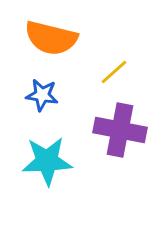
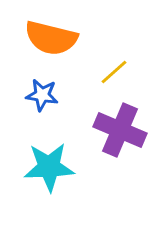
purple cross: rotated 12 degrees clockwise
cyan star: moved 2 px right, 6 px down
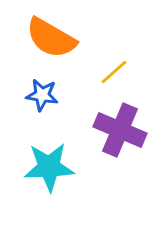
orange semicircle: rotated 16 degrees clockwise
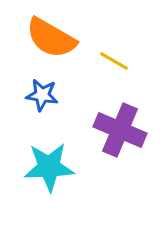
yellow line: moved 11 px up; rotated 72 degrees clockwise
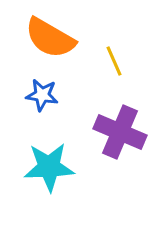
orange semicircle: moved 1 px left
yellow line: rotated 36 degrees clockwise
purple cross: moved 2 px down
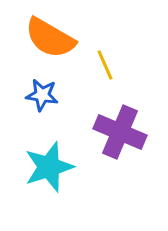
yellow line: moved 9 px left, 4 px down
cyan star: rotated 15 degrees counterclockwise
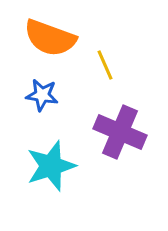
orange semicircle: rotated 10 degrees counterclockwise
cyan star: moved 2 px right, 1 px up
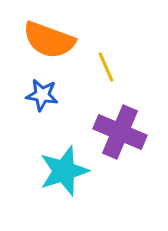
orange semicircle: moved 1 px left, 2 px down
yellow line: moved 1 px right, 2 px down
cyan star: moved 13 px right, 5 px down
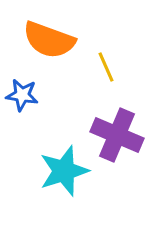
blue star: moved 20 px left
purple cross: moved 3 px left, 3 px down
